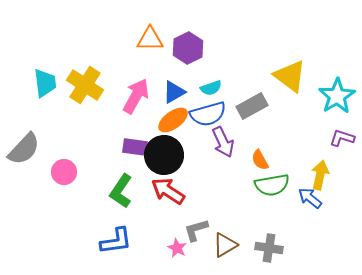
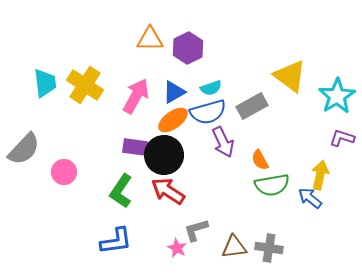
blue semicircle: moved 2 px up
brown triangle: moved 9 px right, 2 px down; rotated 24 degrees clockwise
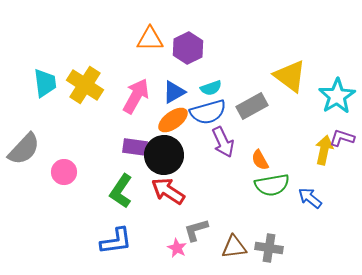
yellow arrow: moved 4 px right, 25 px up
